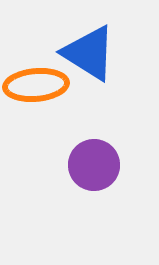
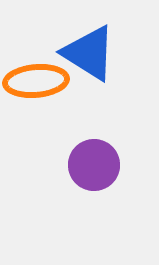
orange ellipse: moved 4 px up
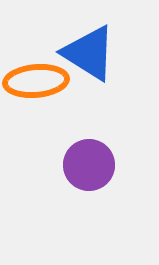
purple circle: moved 5 px left
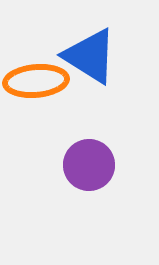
blue triangle: moved 1 px right, 3 px down
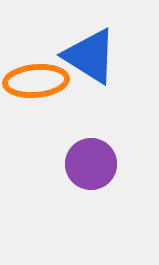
purple circle: moved 2 px right, 1 px up
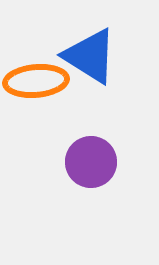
purple circle: moved 2 px up
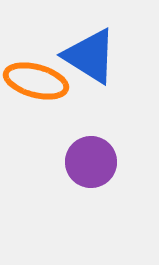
orange ellipse: rotated 20 degrees clockwise
